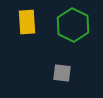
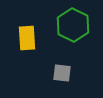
yellow rectangle: moved 16 px down
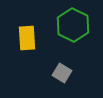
gray square: rotated 24 degrees clockwise
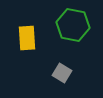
green hexagon: rotated 16 degrees counterclockwise
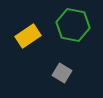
yellow rectangle: moved 1 px right, 2 px up; rotated 60 degrees clockwise
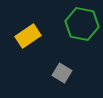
green hexagon: moved 9 px right, 1 px up
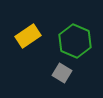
green hexagon: moved 7 px left, 17 px down; rotated 12 degrees clockwise
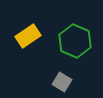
gray square: moved 9 px down
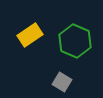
yellow rectangle: moved 2 px right, 1 px up
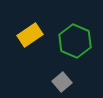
gray square: rotated 18 degrees clockwise
